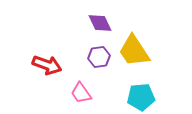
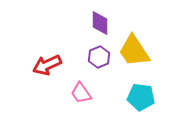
purple diamond: rotated 25 degrees clockwise
purple hexagon: rotated 15 degrees counterclockwise
red arrow: rotated 136 degrees clockwise
cyan pentagon: rotated 12 degrees clockwise
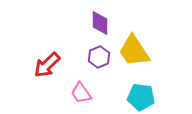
red arrow: rotated 20 degrees counterclockwise
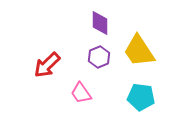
yellow trapezoid: moved 5 px right
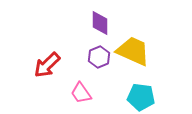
yellow trapezoid: moved 6 px left; rotated 147 degrees clockwise
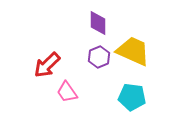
purple diamond: moved 2 px left
pink trapezoid: moved 14 px left, 1 px up
cyan pentagon: moved 9 px left
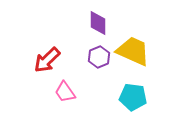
red arrow: moved 5 px up
pink trapezoid: moved 2 px left
cyan pentagon: moved 1 px right
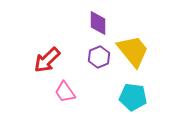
yellow trapezoid: rotated 27 degrees clockwise
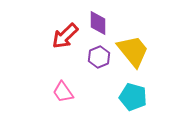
red arrow: moved 18 px right, 24 px up
pink trapezoid: moved 2 px left
cyan pentagon: rotated 8 degrees clockwise
